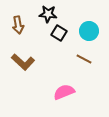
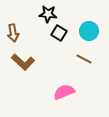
brown arrow: moved 5 px left, 8 px down
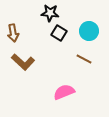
black star: moved 2 px right, 1 px up
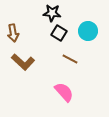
black star: moved 2 px right
cyan circle: moved 1 px left
brown line: moved 14 px left
pink semicircle: rotated 70 degrees clockwise
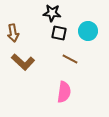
black square: rotated 21 degrees counterclockwise
pink semicircle: rotated 50 degrees clockwise
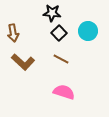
black square: rotated 35 degrees clockwise
brown line: moved 9 px left
pink semicircle: rotated 80 degrees counterclockwise
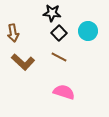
brown line: moved 2 px left, 2 px up
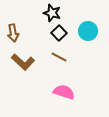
black star: rotated 12 degrees clockwise
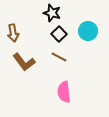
black square: moved 1 px down
brown L-shape: moved 1 px right; rotated 10 degrees clockwise
pink semicircle: rotated 115 degrees counterclockwise
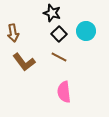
cyan circle: moved 2 px left
